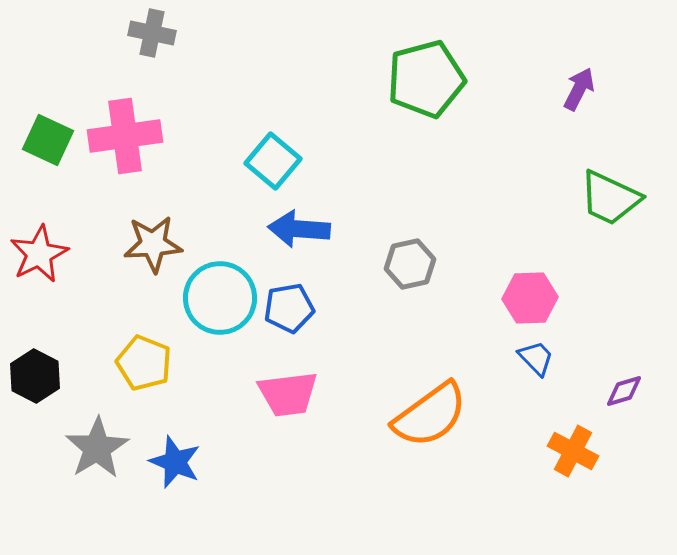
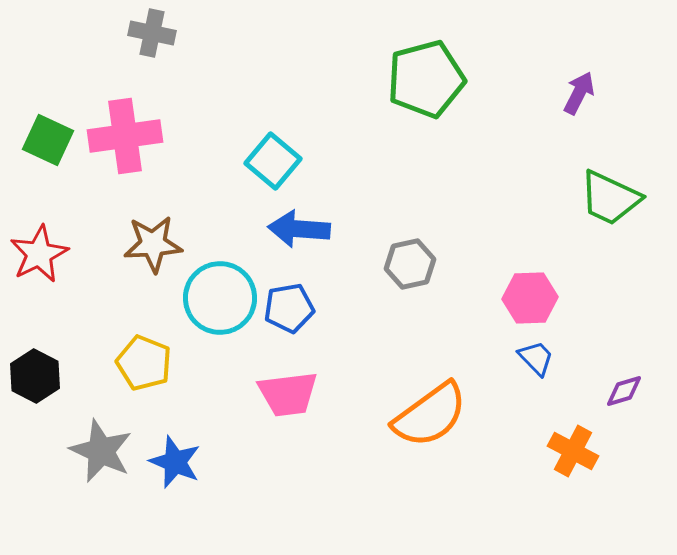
purple arrow: moved 4 px down
gray star: moved 4 px right, 3 px down; rotated 16 degrees counterclockwise
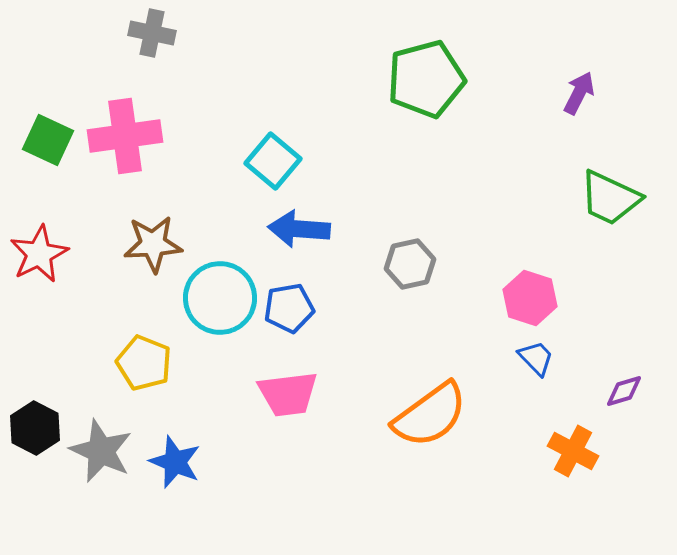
pink hexagon: rotated 20 degrees clockwise
black hexagon: moved 52 px down
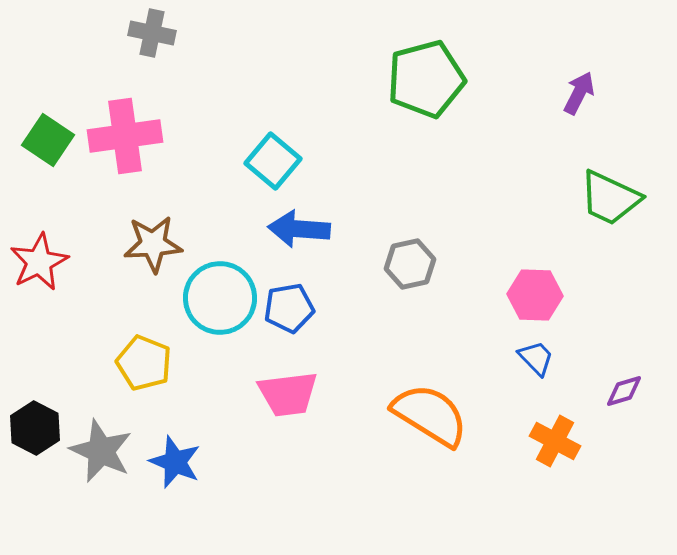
green square: rotated 9 degrees clockwise
red star: moved 8 px down
pink hexagon: moved 5 px right, 3 px up; rotated 16 degrees counterclockwise
orange semicircle: rotated 112 degrees counterclockwise
orange cross: moved 18 px left, 10 px up
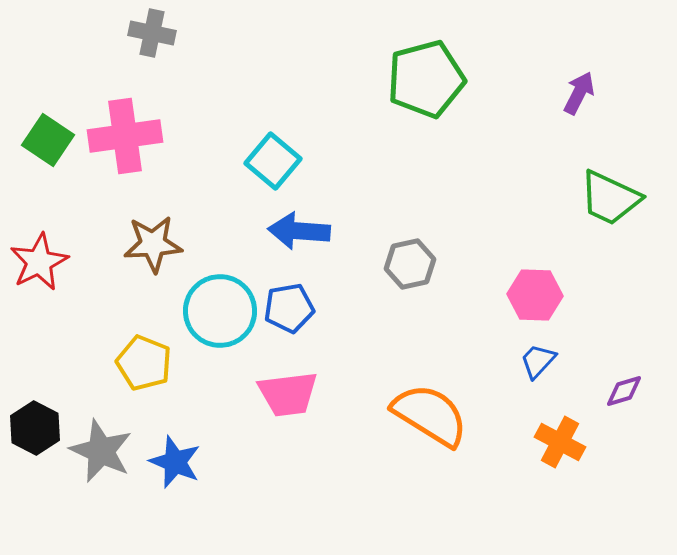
blue arrow: moved 2 px down
cyan circle: moved 13 px down
blue trapezoid: moved 2 px right, 3 px down; rotated 93 degrees counterclockwise
orange cross: moved 5 px right, 1 px down
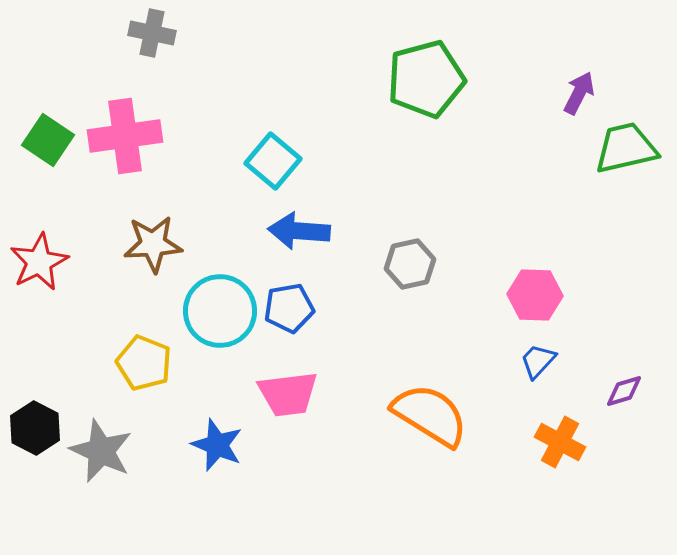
green trapezoid: moved 16 px right, 50 px up; rotated 142 degrees clockwise
blue star: moved 42 px right, 17 px up
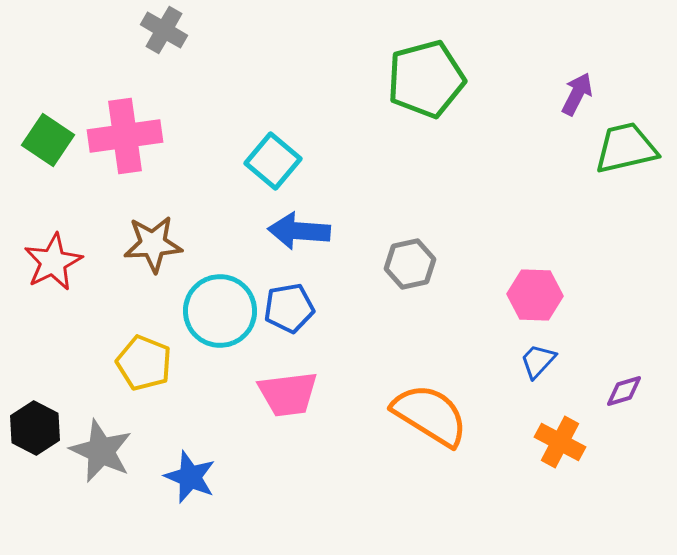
gray cross: moved 12 px right, 3 px up; rotated 18 degrees clockwise
purple arrow: moved 2 px left, 1 px down
red star: moved 14 px right
blue star: moved 27 px left, 32 px down
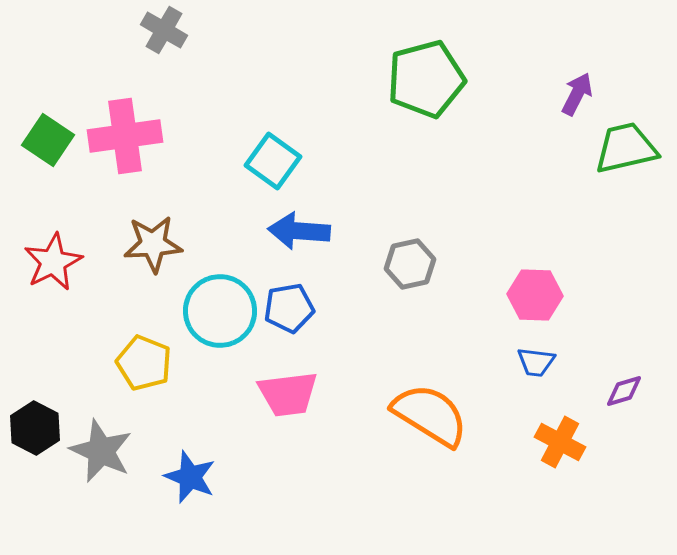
cyan square: rotated 4 degrees counterclockwise
blue trapezoid: moved 2 px left, 1 px down; rotated 126 degrees counterclockwise
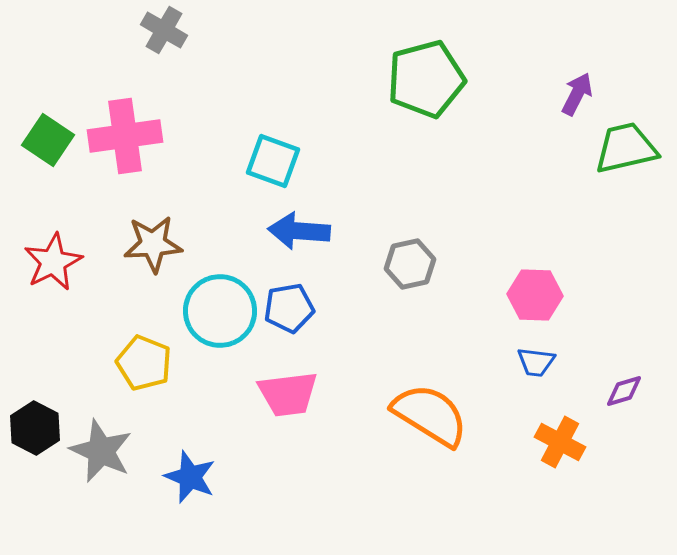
cyan square: rotated 16 degrees counterclockwise
